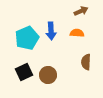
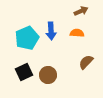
brown semicircle: rotated 42 degrees clockwise
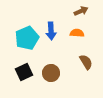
brown semicircle: rotated 105 degrees clockwise
brown circle: moved 3 px right, 2 px up
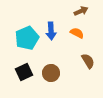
orange semicircle: rotated 24 degrees clockwise
brown semicircle: moved 2 px right, 1 px up
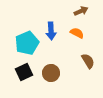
cyan pentagon: moved 5 px down
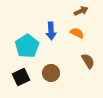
cyan pentagon: moved 3 px down; rotated 10 degrees counterclockwise
black square: moved 3 px left, 5 px down
